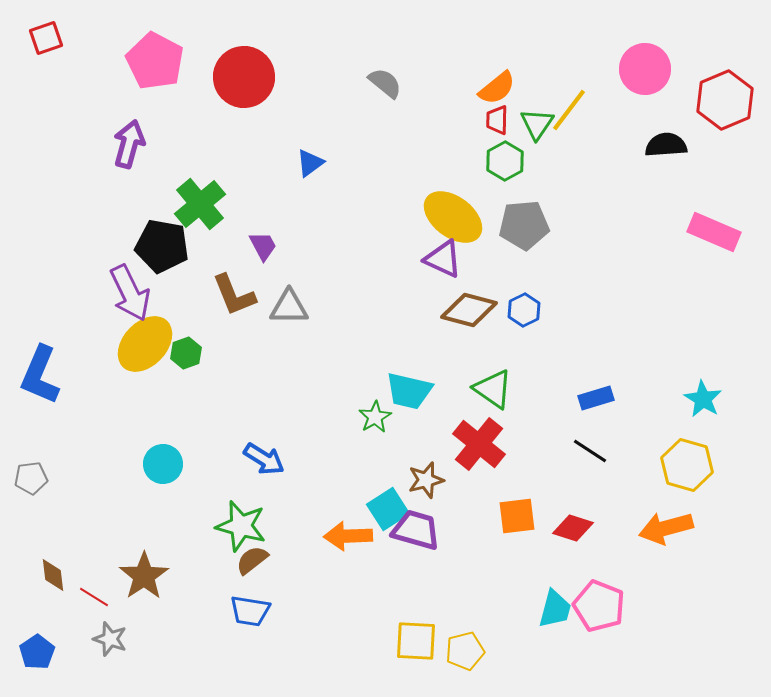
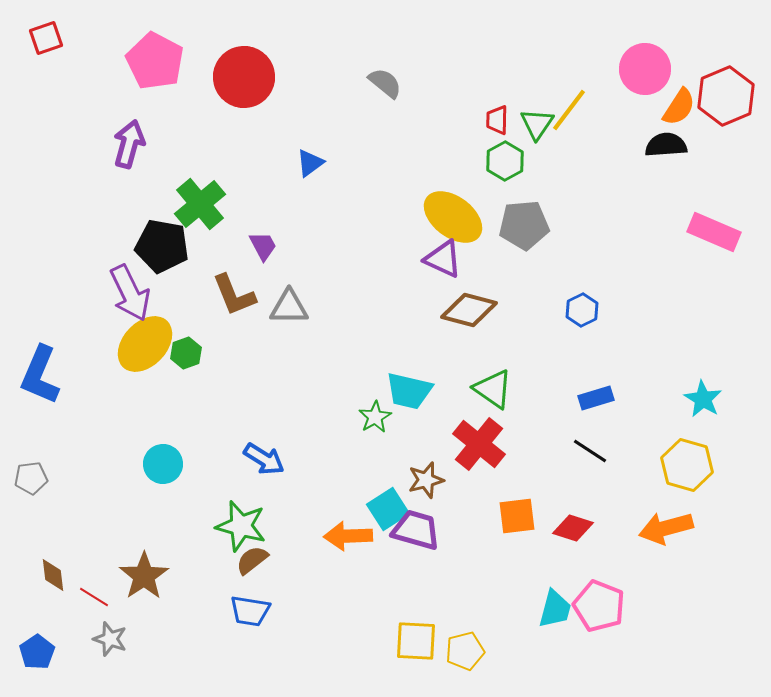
orange semicircle at (497, 88): moved 182 px right, 19 px down; rotated 18 degrees counterclockwise
red hexagon at (725, 100): moved 1 px right, 4 px up
blue hexagon at (524, 310): moved 58 px right
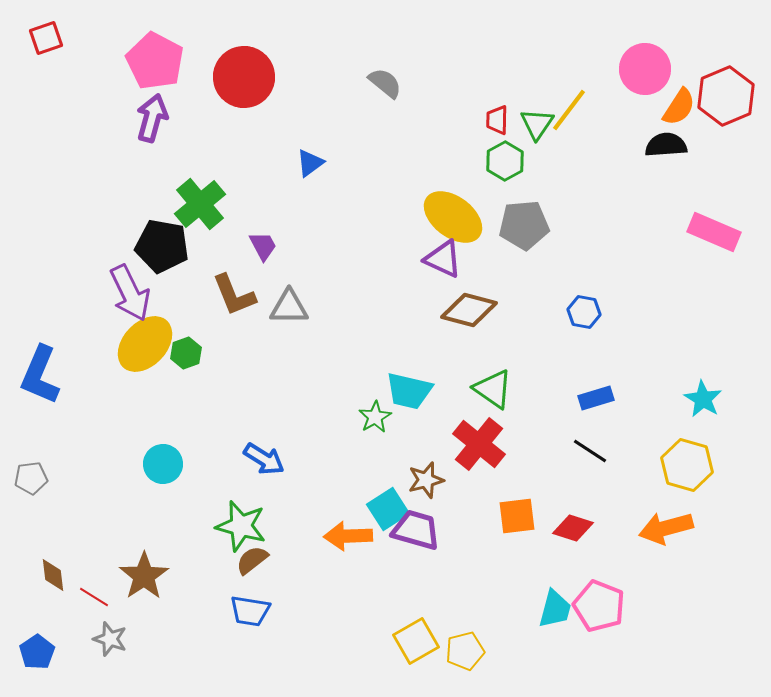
purple arrow at (129, 144): moved 23 px right, 26 px up
blue hexagon at (582, 310): moved 2 px right, 2 px down; rotated 24 degrees counterclockwise
yellow square at (416, 641): rotated 33 degrees counterclockwise
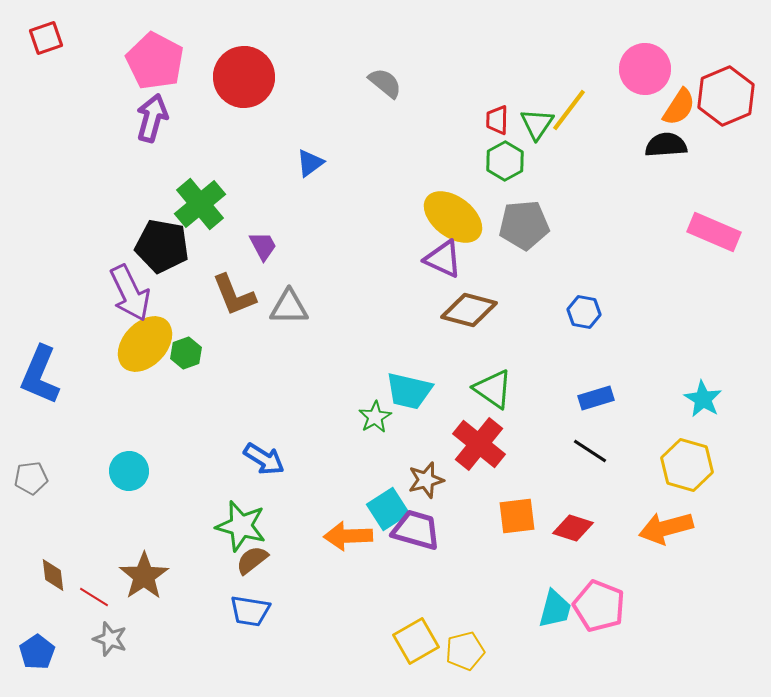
cyan circle at (163, 464): moved 34 px left, 7 px down
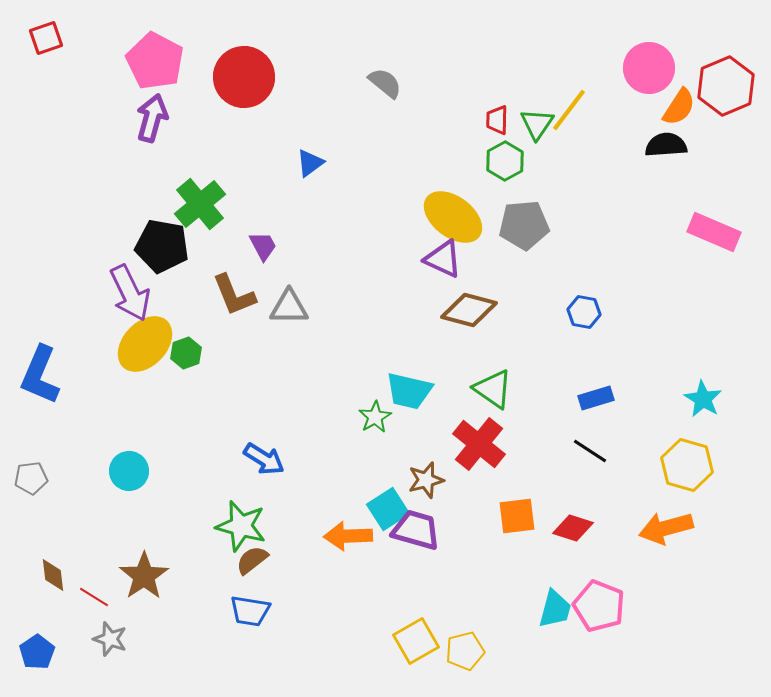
pink circle at (645, 69): moved 4 px right, 1 px up
red hexagon at (726, 96): moved 10 px up
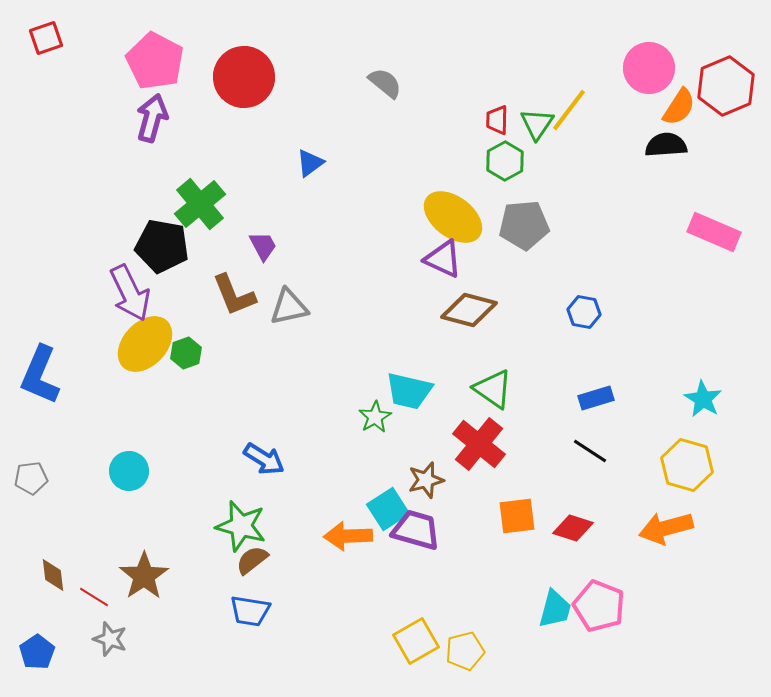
gray triangle at (289, 307): rotated 12 degrees counterclockwise
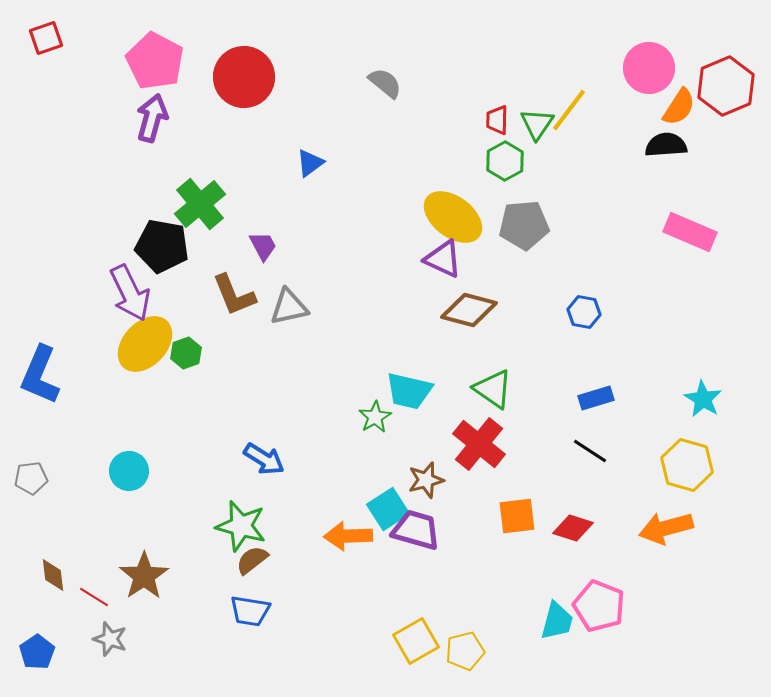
pink rectangle at (714, 232): moved 24 px left
cyan trapezoid at (555, 609): moved 2 px right, 12 px down
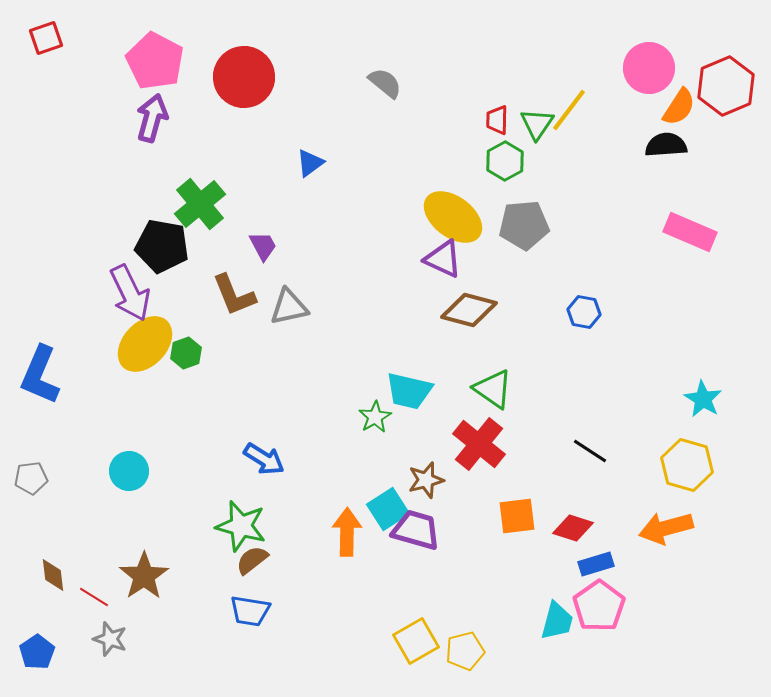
blue rectangle at (596, 398): moved 166 px down
orange arrow at (348, 536): moved 1 px left, 4 px up; rotated 93 degrees clockwise
pink pentagon at (599, 606): rotated 15 degrees clockwise
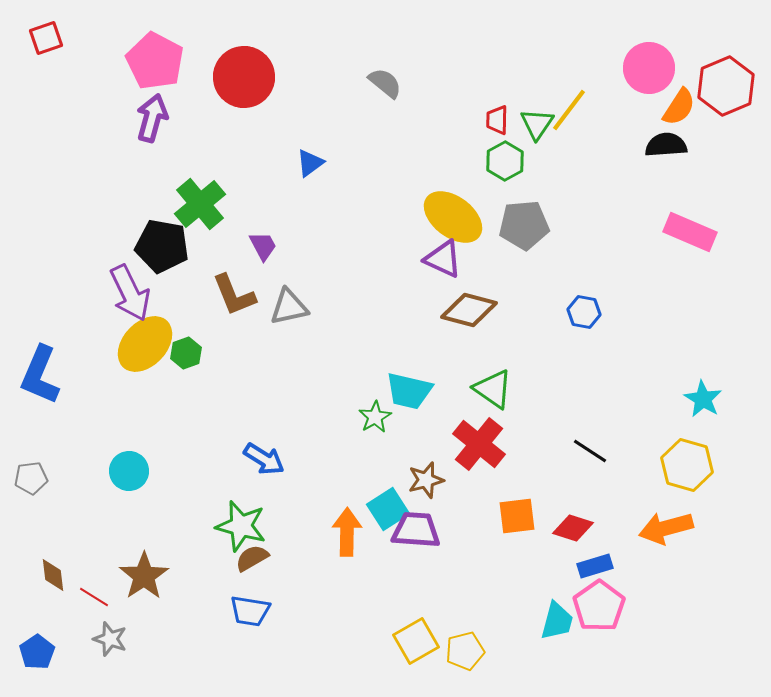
purple trapezoid at (416, 530): rotated 12 degrees counterclockwise
brown semicircle at (252, 560): moved 2 px up; rotated 8 degrees clockwise
blue rectangle at (596, 564): moved 1 px left, 2 px down
